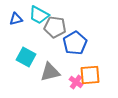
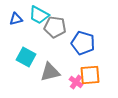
blue pentagon: moved 8 px right; rotated 25 degrees counterclockwise
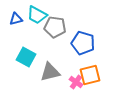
cyan trapezoid: moved 2 px left
orange square: rotated 10 degrees counterclockwise
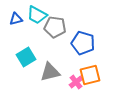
cyan square: rotated 30 degrees clockwise
pink cross: rotated 16 degrees clockwise
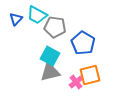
blue triangle: rotated 32 degrees counterclockwise
blue pentagon: rotated 15 degrees clockwise
cyan square: moved 24 px right, 1 px up; rotated 30 degrees counterclockwise
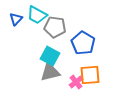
orange square: rotated 10 degrees clockwise
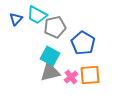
gray pentagon: rotated 20 degrees counterclockwise
pink cross: moved 5 px left, 5 px up
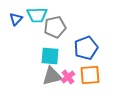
cyan trapezoid: rotated 30 degrees counterclockwise
blue pentagon: moved 3 px right, 5 px down; rotated 20 degrees clockwise
cyan square: rotated 24 degrees counterclockwise
gray triangle: moved 2 px right, 4 px down
pink cross: moved 3 px left
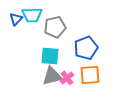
cyan trapezoid: moved 5 px left
pink cross: moved 1 px left, 1 px down
